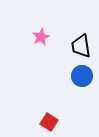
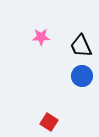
pink star: rotated 24 degrees clockwise
black trapezoid: rotated 15 degrees counterclockwise
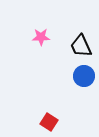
blue circle: moved 2 px right
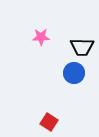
black trapezoid: moved 1 px right, 1 px down; rotated 65 degrees counterclockwise
blue circle: moved 10 px left, 3 px up
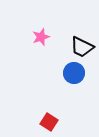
pink star: rotated 18 degrees counterclockwise
black trapezoid: rotated 25 degrees clockwise
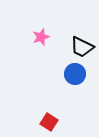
blue circle: moved 1 px right, 1 px down
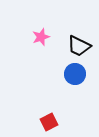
black trapezoid: moved 3 px left, 1 px up
red square: rotated 30 degrees clockwise
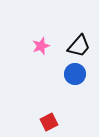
pink star: moved 9 px down
black trapezoid: rotated 75 degrees counterclockwise
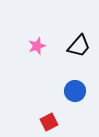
pink star: moved 4 px left
blue circle: moved 17 px down
